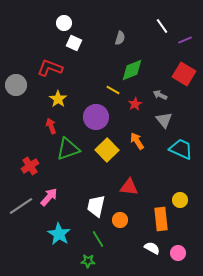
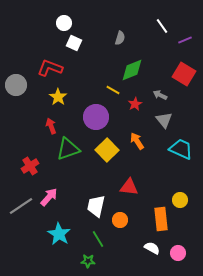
yellow star: moved 2 px up
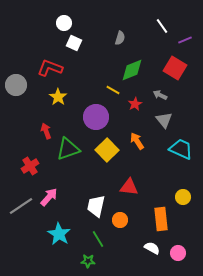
red square: moved 9 px left, 6 px up
red arrow: moved 5 px left, 5 px down
yellow circle: moved 3 px right, 3 px up
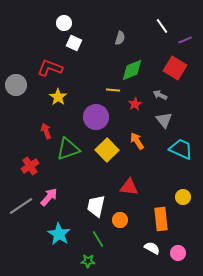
yellow line: rotated 24 degrees counterclockwise
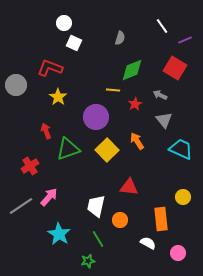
white semicircle: moved 4 px left, 5 px up
green star: rotated 16 degrees counterclockwise
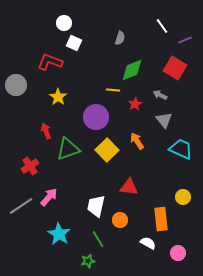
red L-shape: moved 6 px up
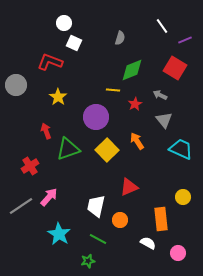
red triangle: rotated 30 degrees counterclockwise
green line: rotated 30 degrees counterclockwise
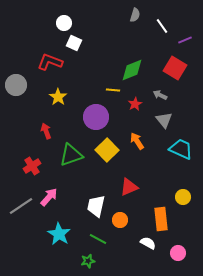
gray semicircle: moved 15 px right, 23 px up
green triangle: moved 3 px right, 6 px down
red cross: moved 2 px right
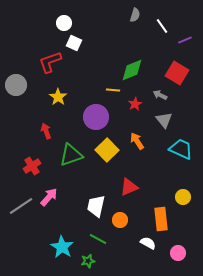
red L-shape: rotated 40 degrees counterclockwise
red square: moved 2 px right, 5 px down
cyan star: moved 3 px right, 13 px down
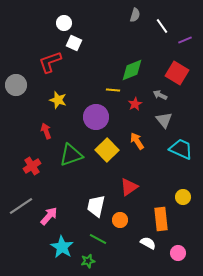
yellow star: moved 3 px down; rotated 18 degrees counterclockwise
red triangle: rotated 12 degrees counterclockwise
pink arrow: moved 19 px down
